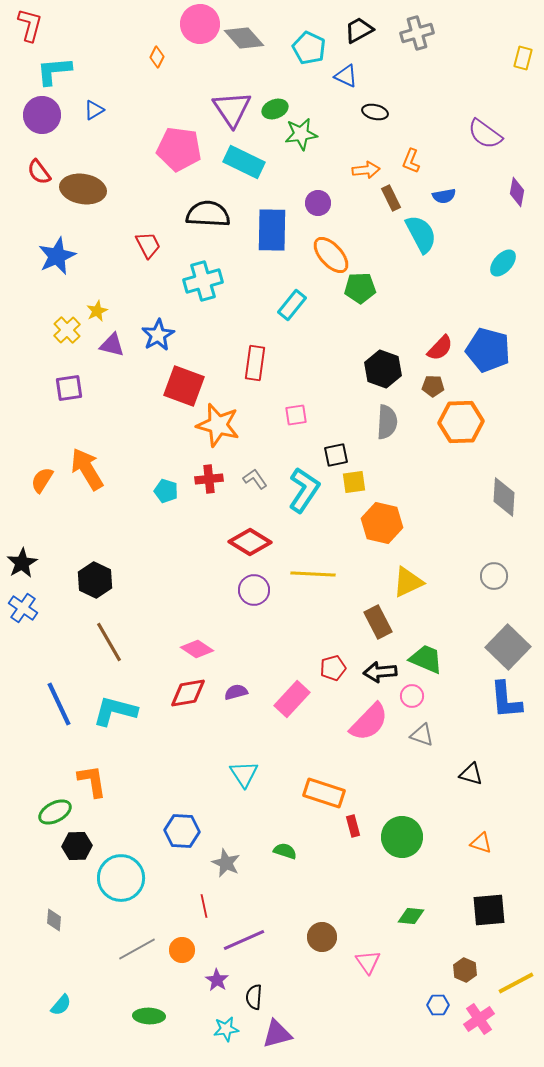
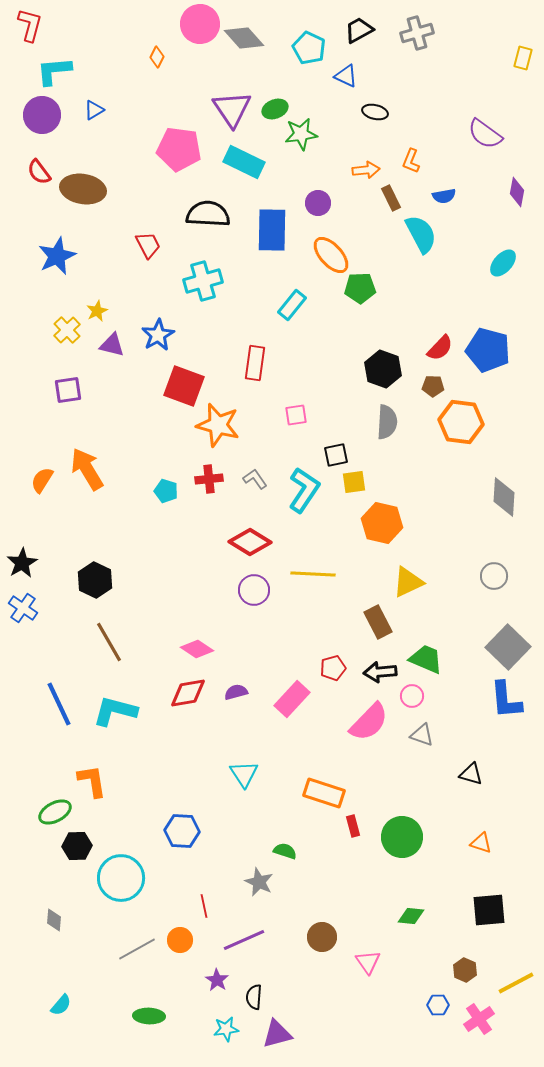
purple square at (69, 388): moved 1 px left, 2 px down
orange hexagon at (461, 422): rotated 9 degrees clockwise
gray star at (226, 863): moved 33 px right, 19 px down
orange circle at (182, 950): moved 2 px left, 10 px up
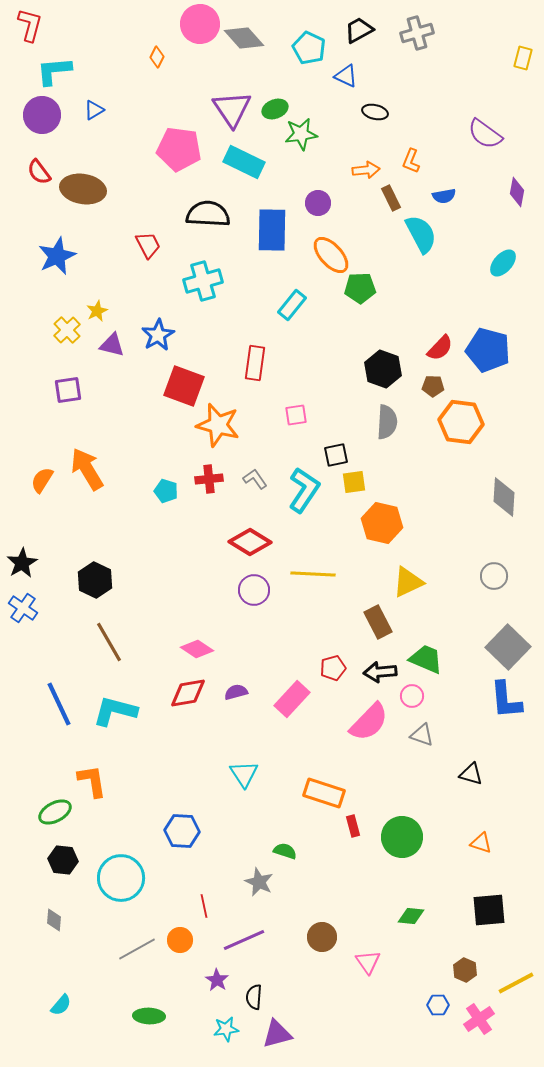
black hexagon at (77, 846): moved 14 px left, 14 px down; rotated 8 degrees clockwise
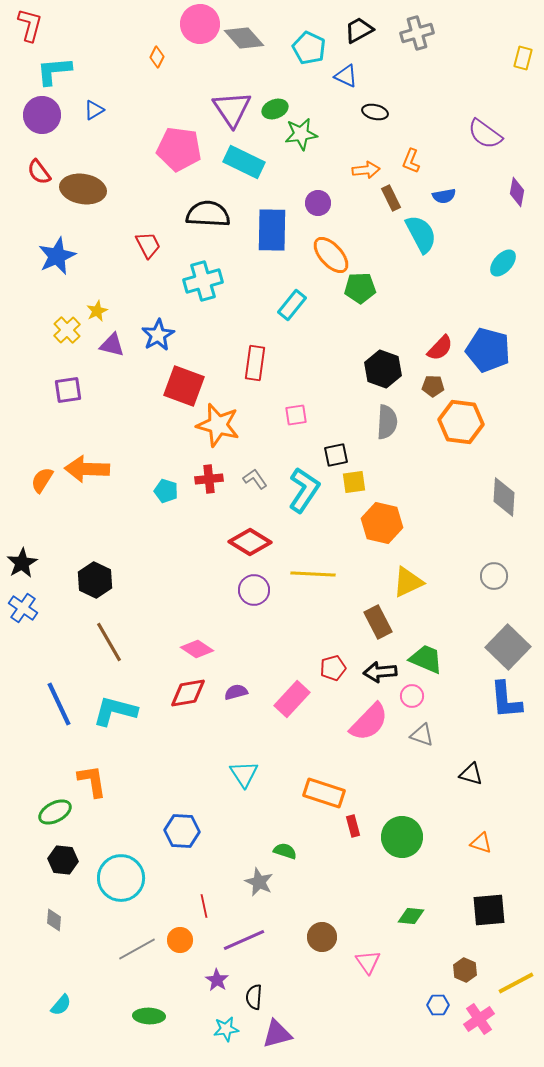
orange arrow at (87, 469): rotated 57 degrees counterclockwise
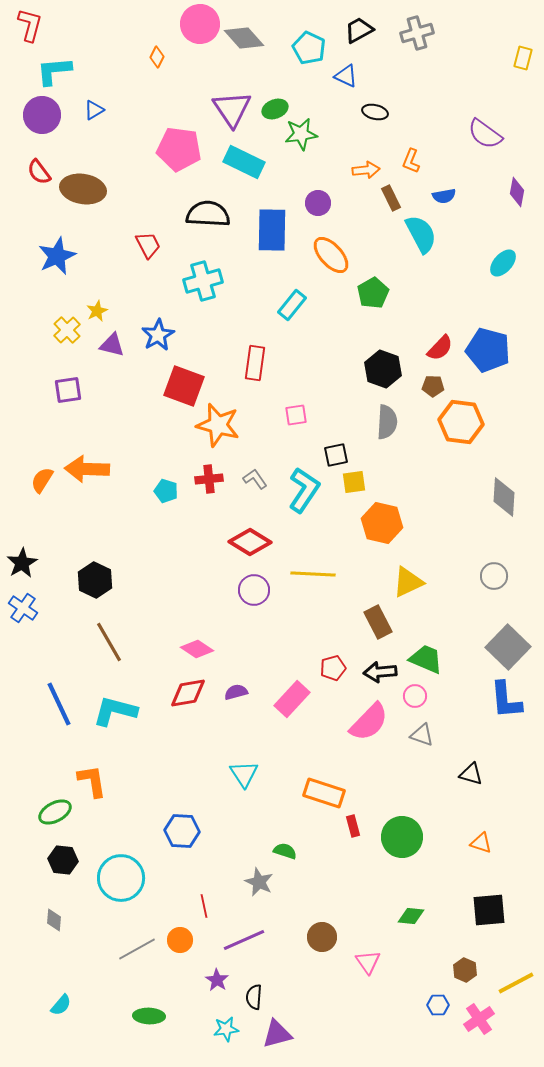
green pentagon at (360, 288): moved 13 px right, 5 px down; rotated 28 degrees counterclockwise
pink circle at (412, 696): moved 3 px right
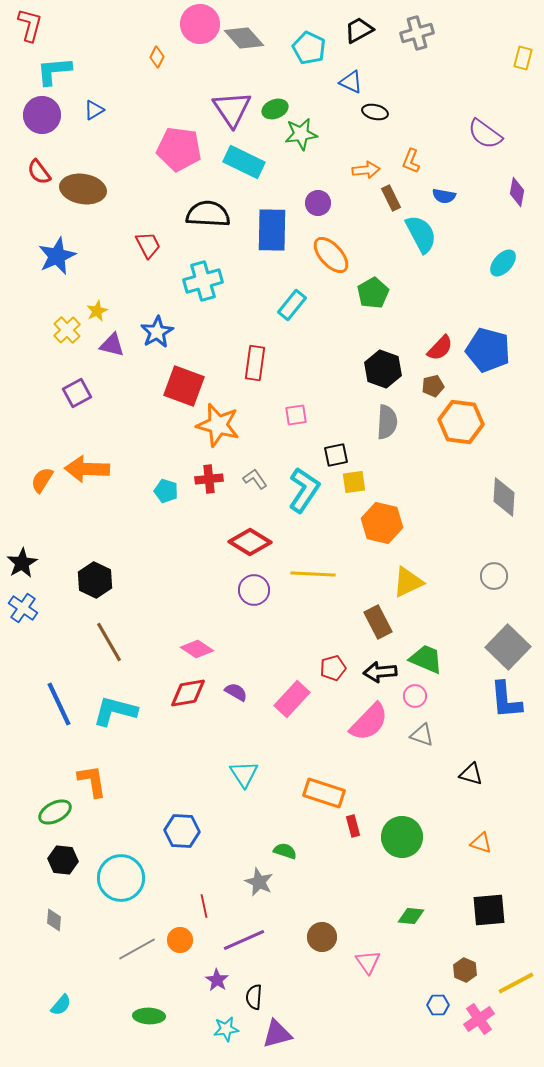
blue triangle at (346, 76): moved 5 px right, 6 px down
blue semicircle at (444, 196): rotated 20 degrees clockwise
blue star at (158, 335): moved 1 px left, 3 px up
brown pentagon at (433, 386): rotated 15 degrees counterclockwise
purple square at (68, 390): moved 9 px right, 3 px down; rotated 20 degrees counterclockwise
purple semicircle at (236, 692): rotated 45 degrees clockwise
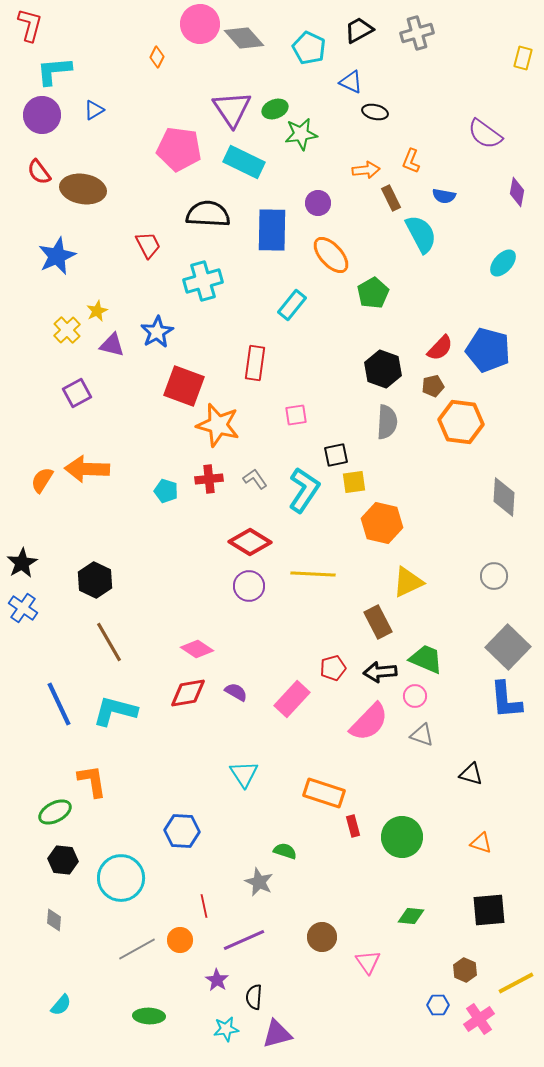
purple circle at (254, 590): moved 5 px left, 4 px up
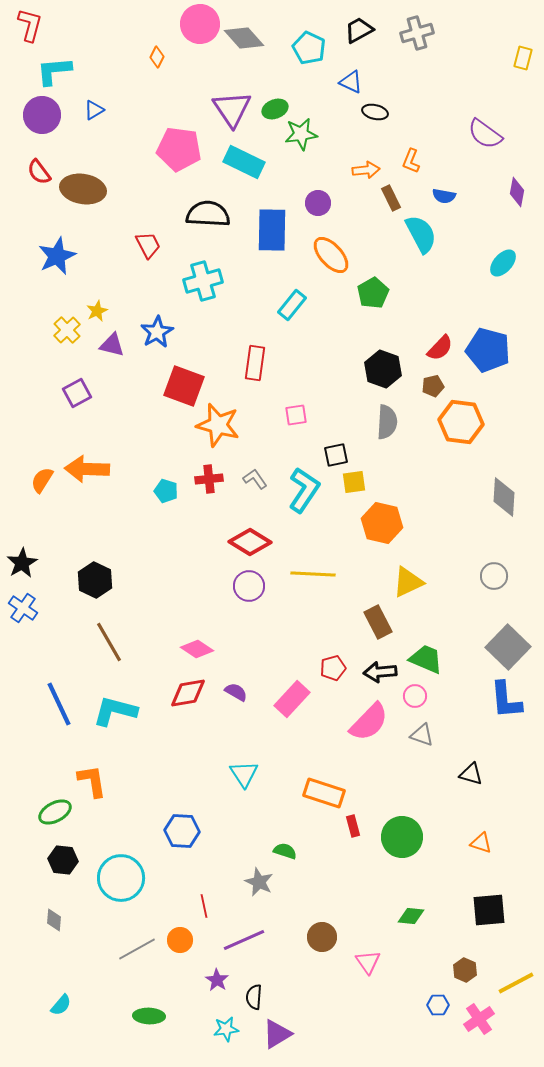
purple triangle at (277, 1034): rotated 16 degrees counterclockwise
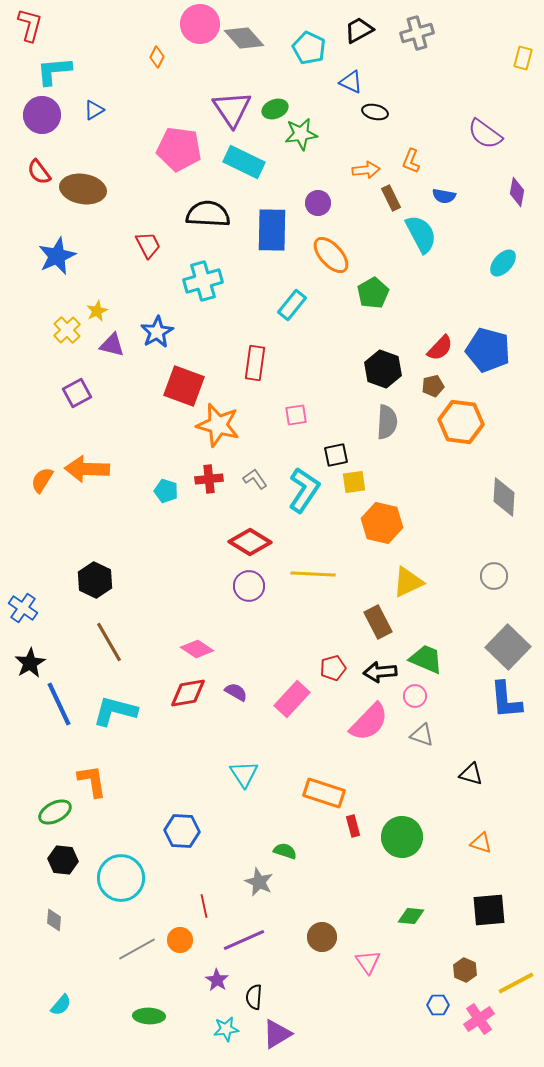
black star at (22, 563): moved 8 px right, 100 px down
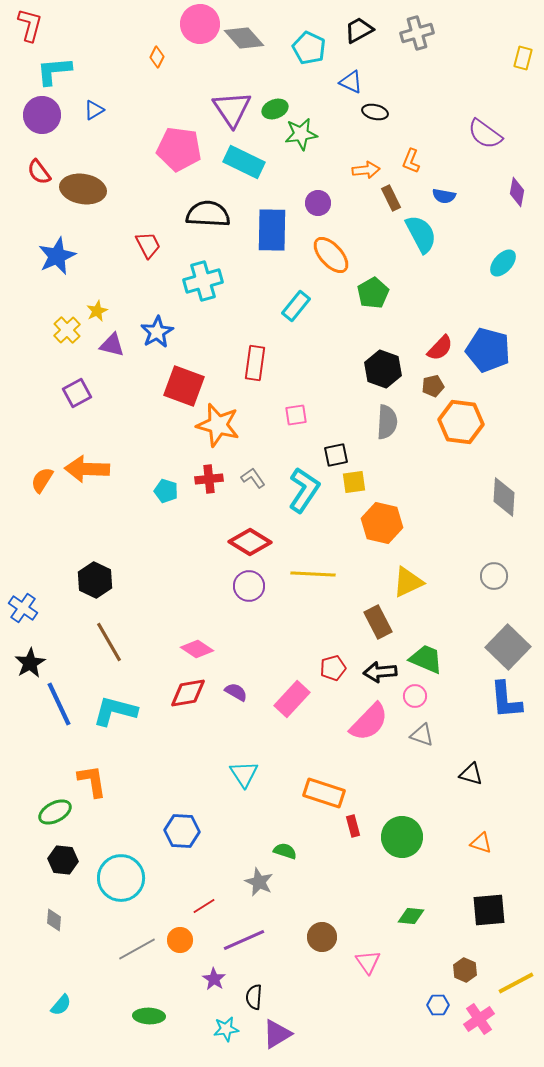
cyan rectangle at (292, 305): moved 4 px right, 1 px down
gray L-shape at (255, 479): moved 2 px left, 1 px up
red line at (204, 906): rotated 70 degrees clockwise
purple star at (217, 980): moved 3 px left, 1 px up
